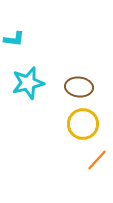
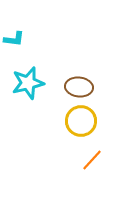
yellow circle: moved 2 px left, 3 px up
orange line: moved 5 px left
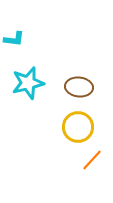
yellow circle: moved 3 px left, 6 px down
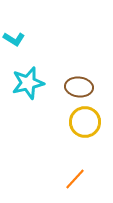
cyan L-shape: rotated 25 degrees clockwise
yellow circle: moved 7 px right, 5 px up
orange line: moved 17 px left, 19 px down
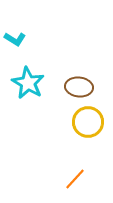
cyan L-shape: moved 1 px right
cyan star: rotated 28 degrees counterclockwise
yellow circle: moved 3 px right
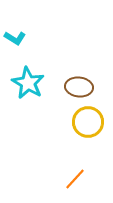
cyan L-shape: moved 1 px up
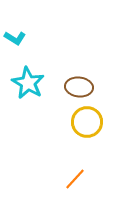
yellow circle: moved 1 px left
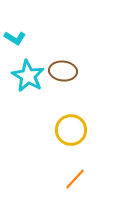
cyan star: moved 7 px up
brown ellipse: moved 16 px left, 16 px up
yellow circle: moved 16 px left, 8 px down
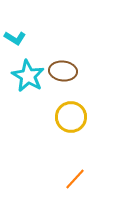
yellow circle: moved 13 px up
